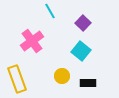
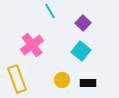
pink cross: moved 4 px down
yellow circle: moved 4 px down
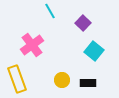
cyan square: moved 13 px right
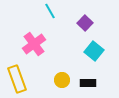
purple square: moved 2 px right
pink cross: moved 2 px right, 1 px up
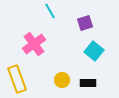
purple square: rotated 28 degrees clockwise
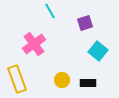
cyan square: moved 4 px right
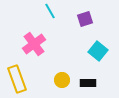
purple square: moved 4 px up
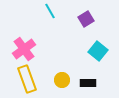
purple square: moved 1 px right; rotated 14 degrees counterclockwise
pink cross: moved 10 px left, 5 px down
yellow rectangle: moved 10 px right
